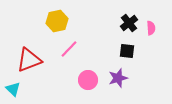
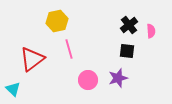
black cross: moved 2 px down
pink semicircle: moved 3 px down
pink line: rotated 60 degrees counterclockwise
red triangle: moved 3 px right, 1 px up; rotated 16 degrees counterclockwise
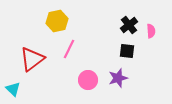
pink line: rotated 42 degrees clockwise
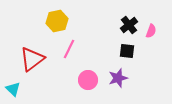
pink semicircle: rotated 24 degrees clockwise
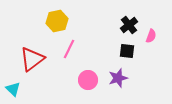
pink semicircle: moved 5 px down
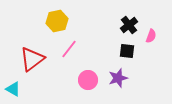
pink line: rotated 12 degrees clockwise
cyan triangle: rotated 14 degrees counterclockwise
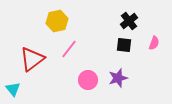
black cross: moved 4 px up
pink semicircle: moved 3 px right, 7 px down
black square: moved 3 px left, 6 px up
cyan triangle: rotated 21 degrees clockwise
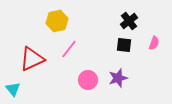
red triangle: rotated 12 degrees clockwise
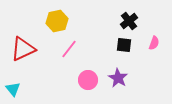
red triangle: moved 9 px left, 10 px up
purple star: rotated 24 degrees counterclockwise
